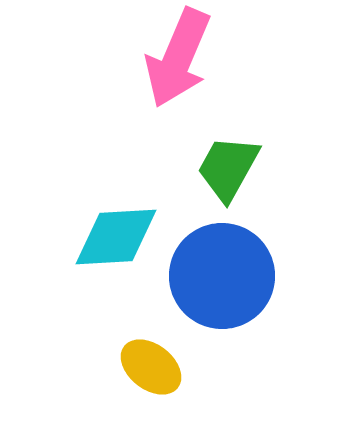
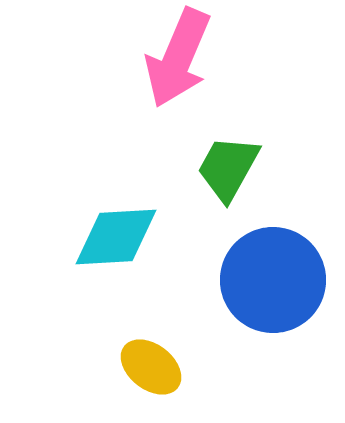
blue circle: moved 51 px right, 4 px down
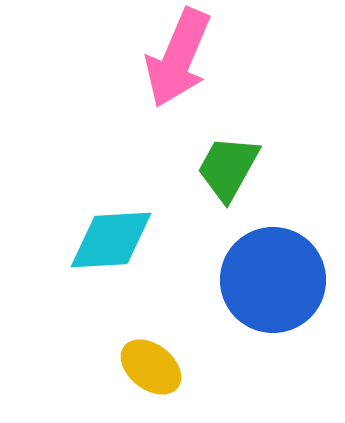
cyan diamond: moved 5 px left, 3 px down
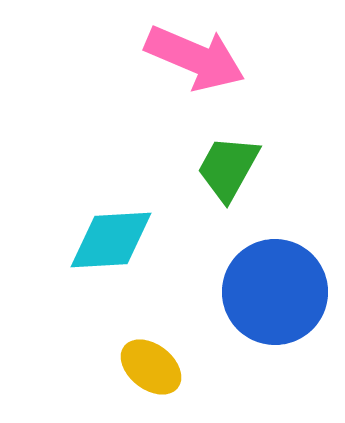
pink arrow: moved 17 px right; rotated 90 degrees counterclockwise
blue circle: moved 2 px right, 12 px down
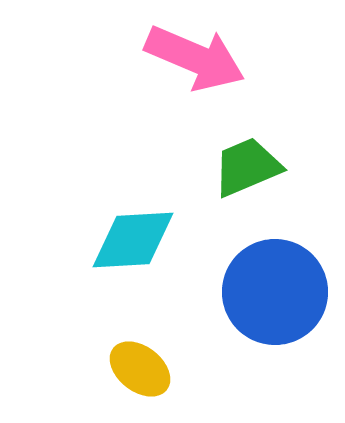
green trapezoid: moved 19 px right, 1 px up; rotated 38 degrees clockwise
cyan diamond: moved 22 px right
yellow ellipse: moved 11 px left, 2 px down
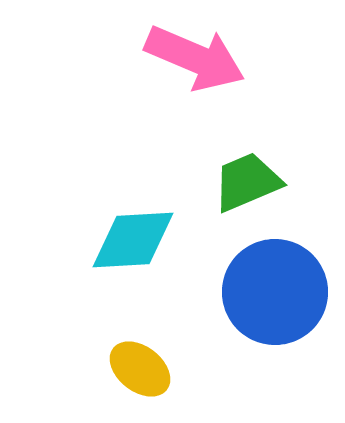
green trapezoid: moved 15 px down
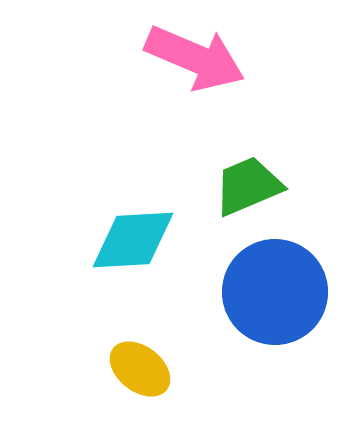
green trapezoid: moved 1 px right, 4 px down
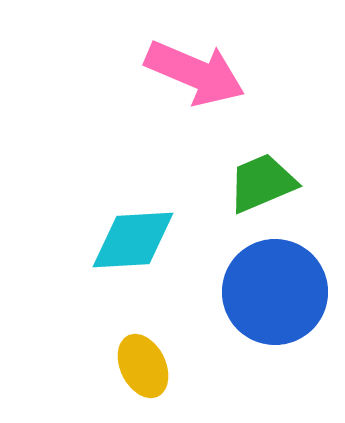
pink arrow: moved 15 px down
green trapezoid: moved 14 px right, 3 px up
yellow ellipse: moved 3 px right, 3 px up; rotated 26 degrees clockwise
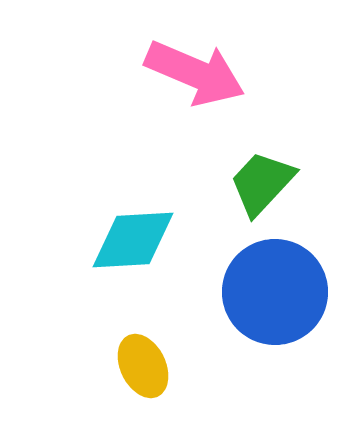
green trapezoid: rotated 24 degrees counterclockwise
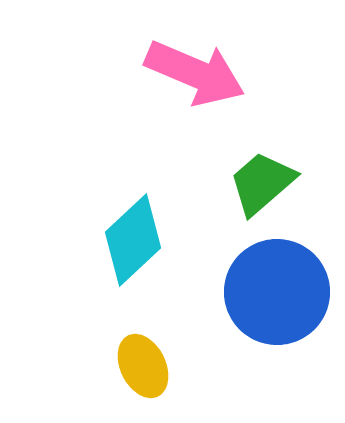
green trapezoid: rotated 6 degrees clockwise
cyan diamond: rotated 40 degrees counterclockwise
blue circle: moved 2 px right
